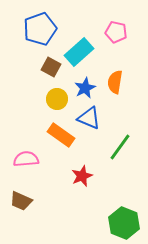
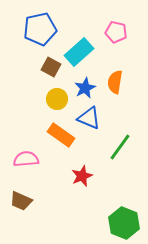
blue pentagon: rotated 8 degrees clockwise
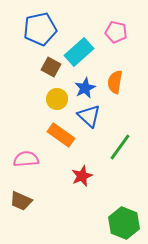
blue triangle: moved 2 px up; rotated 20 degrees clockwise
